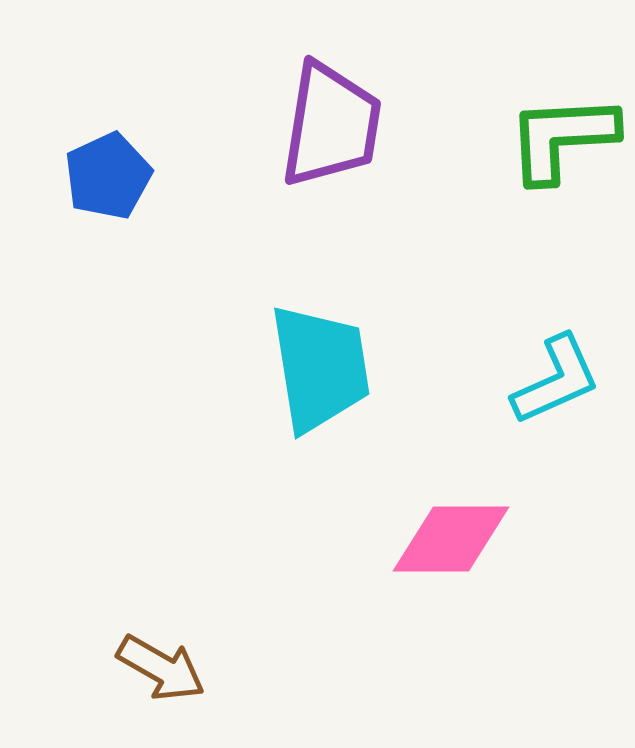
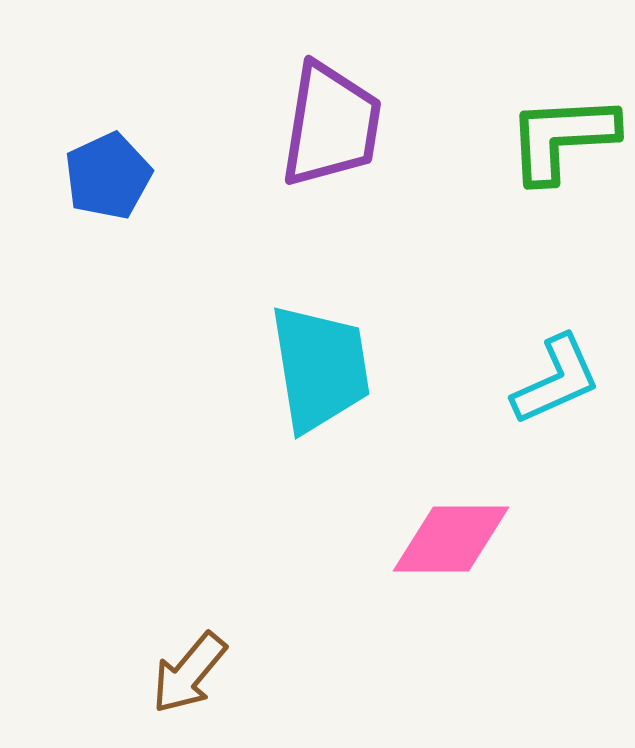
brown arrow: moved 28 px right, 5 px down; rotated 100 degrees clockwise
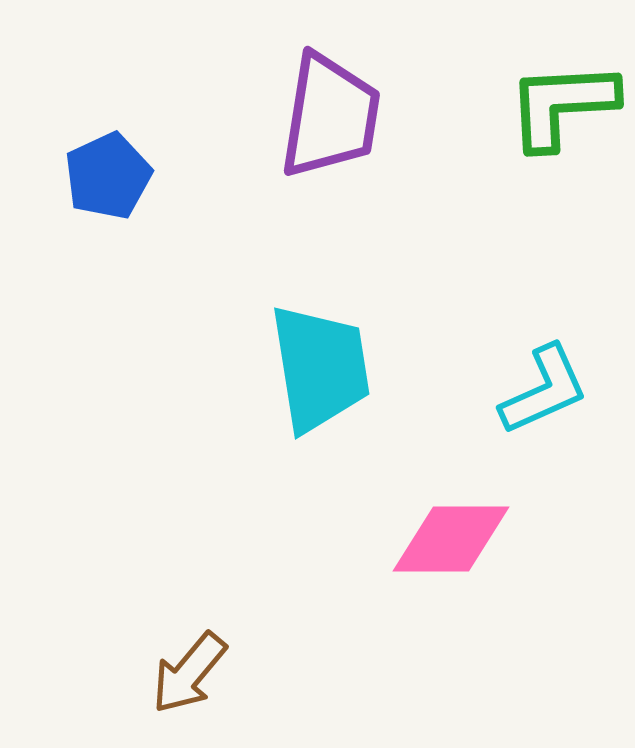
purple trapezoid: moved 1 px left, 9 px up
green L-shape: moved 33 px up
cyan L-shape: moved 12 px left, 10 px down
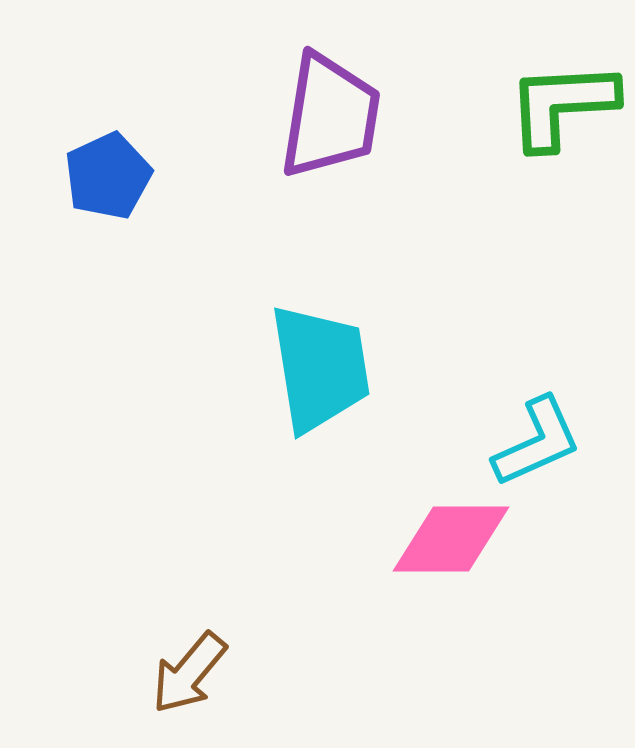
cyan L-shape: moved 7 px left, 52 px down
